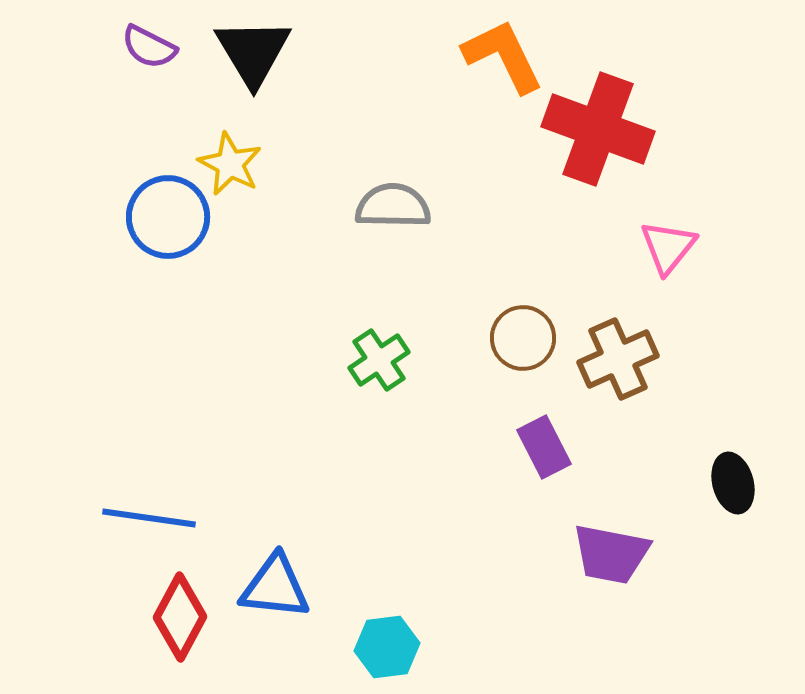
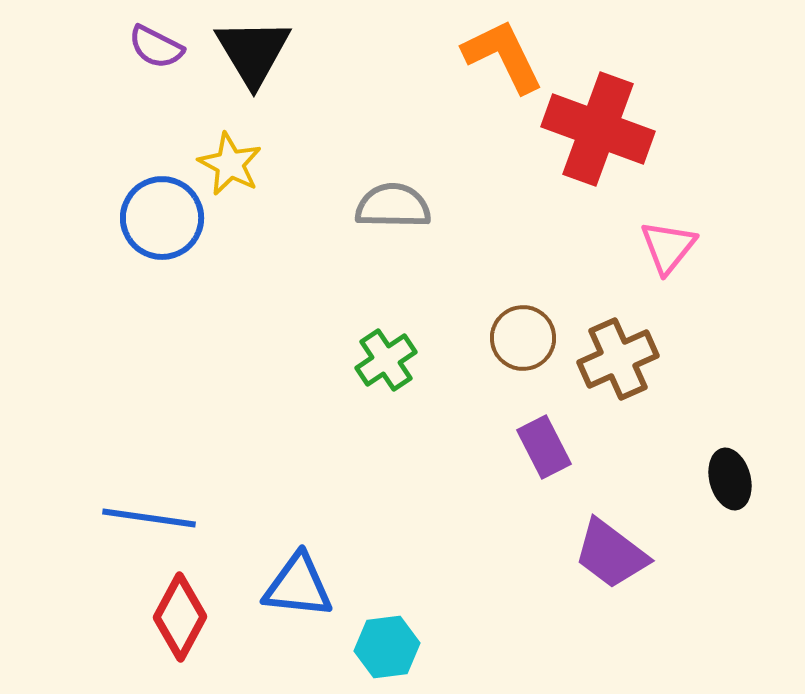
purple semicircle: moved 7 px right
blue circle: moved 6 px left, 1 px down
green cross: moved 7 px right
black ellipse: moved 3 px left, 4 px up
purple trapezoid: rotated 26 degrees clockwise
blue triangle: moved 23 px right, 1 px up
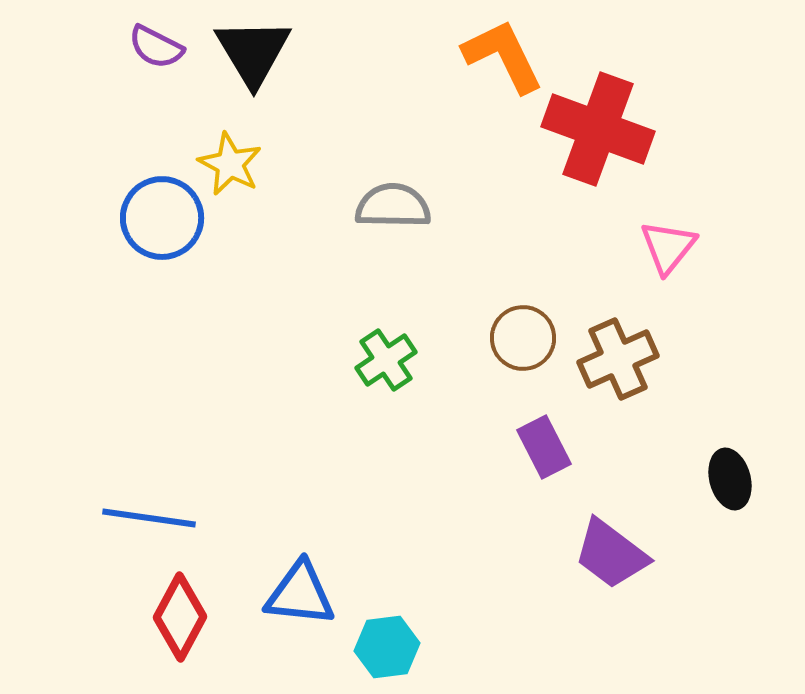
blue triangle: moved 2 px right, 8 px down
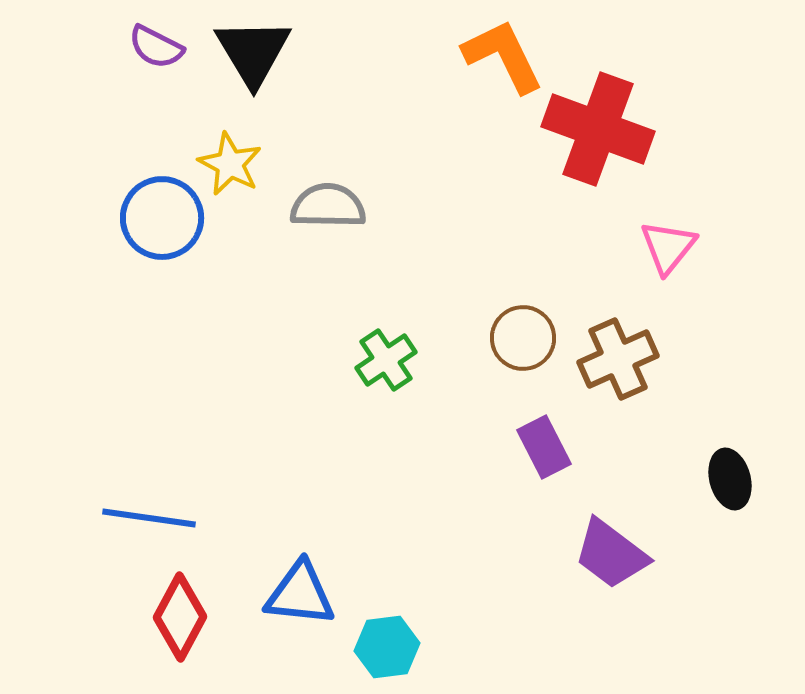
gray semicircle: moved 65 px left
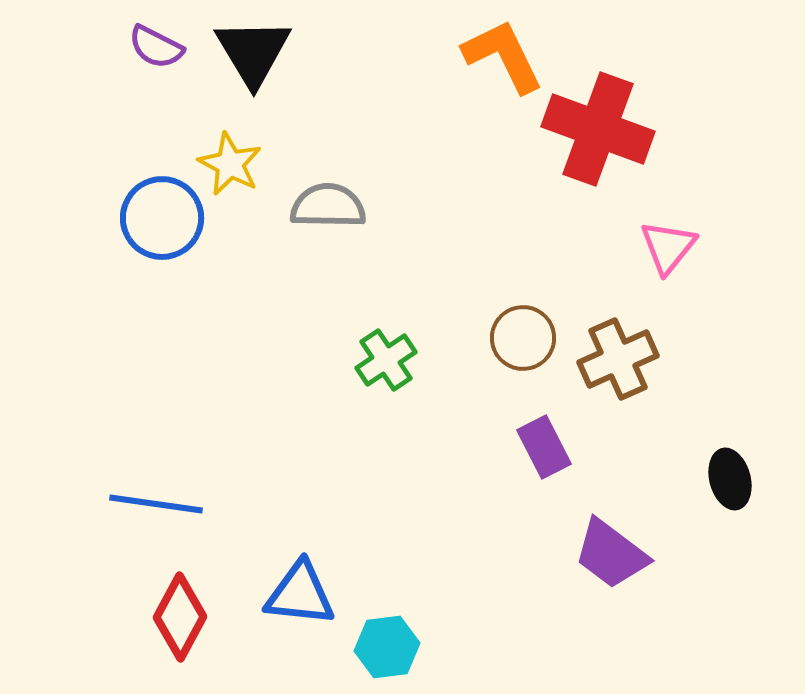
blue line: moved 7 px right, 14 px up
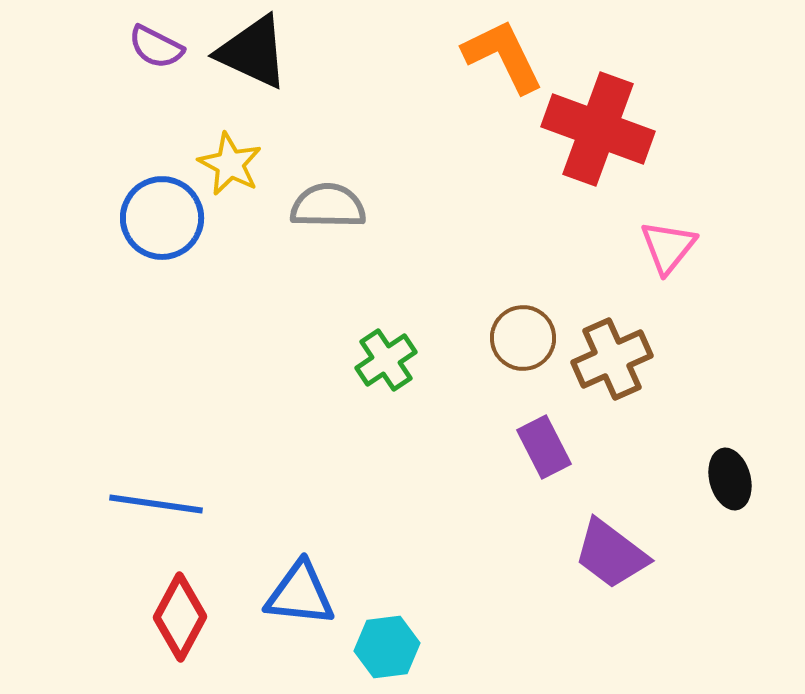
black triangle: rotated 34 degrees counterclockwise
brown cross: moved 6 px left
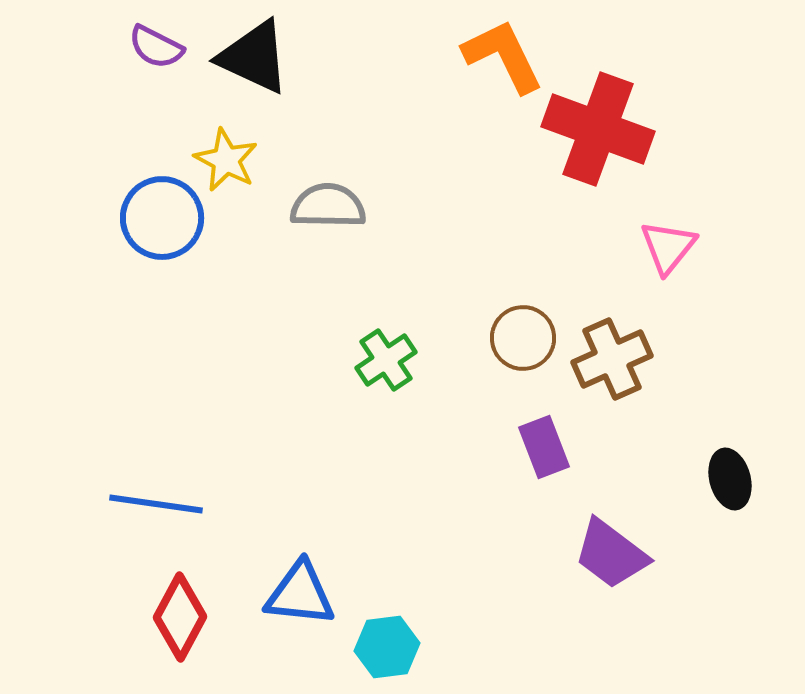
black triangle: moved 1 px right, 5 px down
yellow star: moved 4 px left, 4 px up
purple rectangle: rotated 6 degrees clockwise
